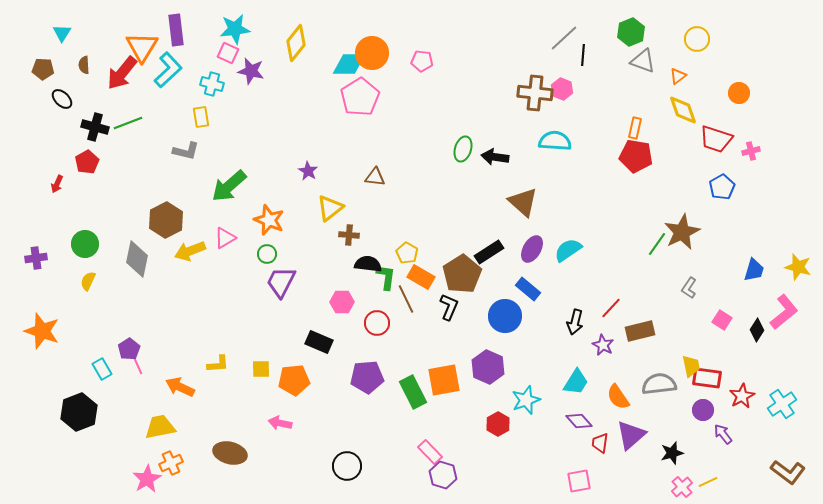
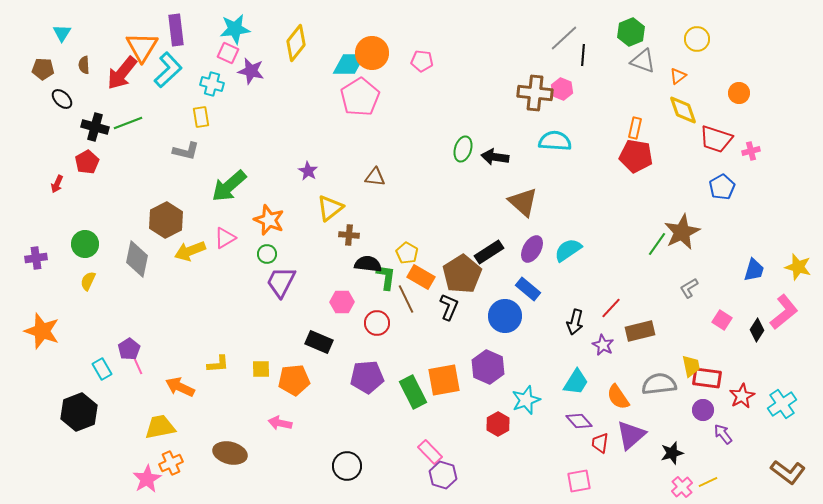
gray L-shape at (689, 288): rotated 25 degrees clockwise
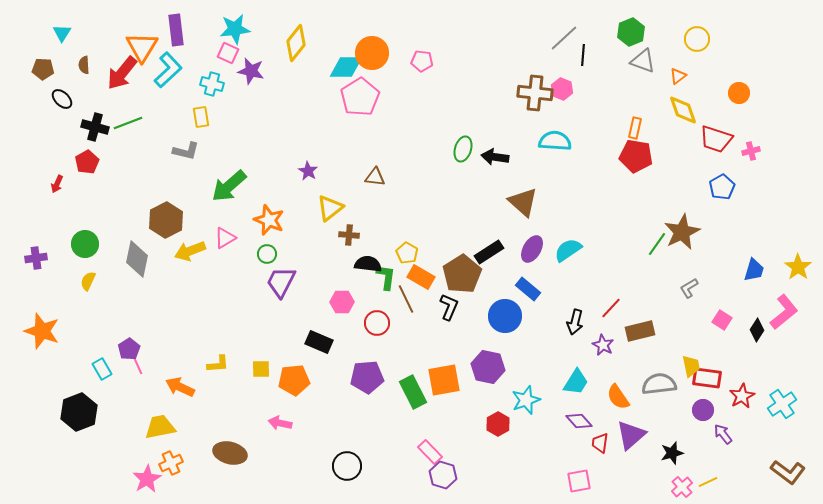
cyan diamond at (349, 64): moved 3 px left, 3 px down
yellow star at (798, 267): rotated 20 degrees clockwise
purple hexagon at (488, 367): rotated 12 degrees counterclockwise
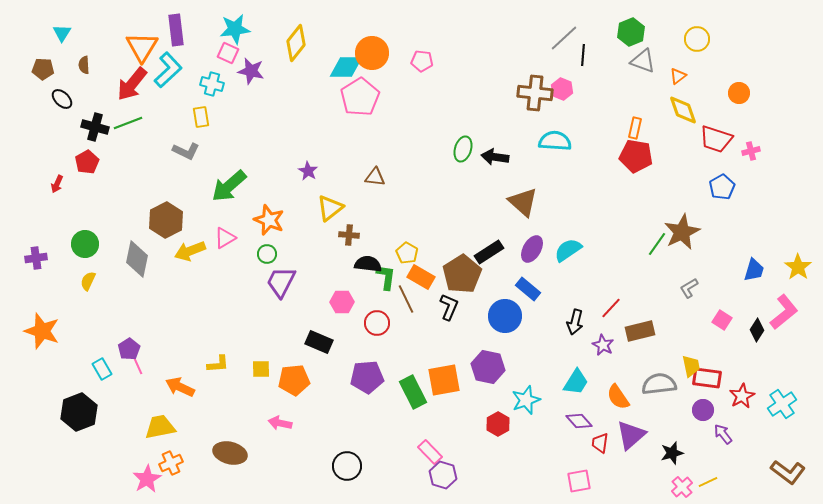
red arrow at (122, 73): moved 10 px right, 11 px down
gray L-shape at (186, 151): rotated 12 degrees clockwise
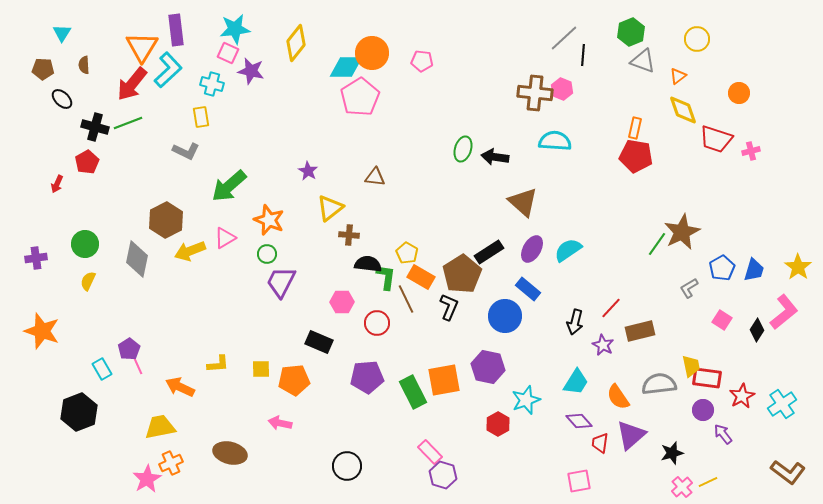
blue pentagon at (722, 187): moved 81 px down
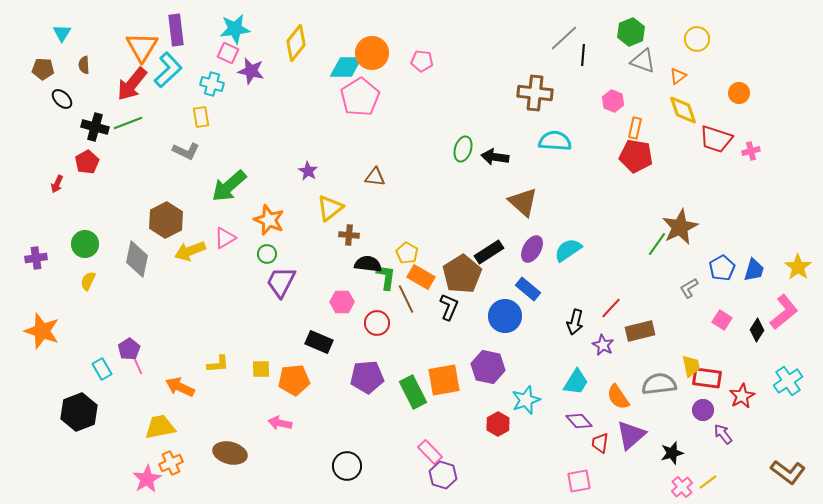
pink hexagon at (562, 89): moved 51 px right, 12 px down
brown star at (682, 232): moved 2 px left, 5 px up
cyan cross at (782, 404): moved 6 px right, 23 px up
yellow line at (708, 482): rotated 12 degrees counterclockwise
